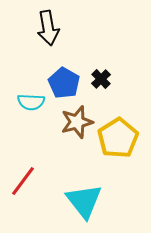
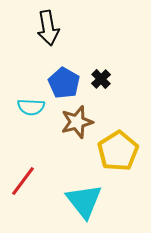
cyan semicircle: moved 5 px down
yellow pentagon: moved 13 px down
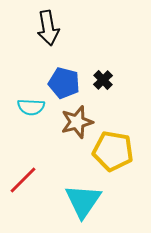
black cross: moved 2 px right, 1 px down
blue pentagon: rotated 16 degrees counterclockwise
yellow pentagon: moved 5 px left; rotated 30 degrees counterclockwise
red line: moved 1 px up; rotated 8 degrees clockwise
cyan triangle: moved 1 px left; rotated 12 degrees clockwise
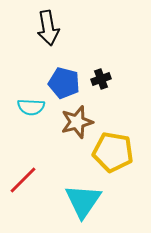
black cross: moved 2 px left, 1 px up; rotated 24 degrees clockwise
yellow pentagon: moved 1 px down
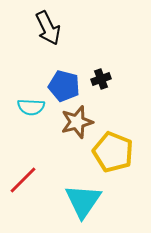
black arrow: rotated 16 degrees counterclockwise
blue pentagon: moved 3 px down
yellow pentagon: rotated 12 degrees clockwise
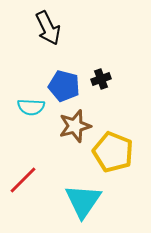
brown star: moved 2 px left, 4 px down
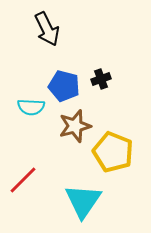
black arrow: moved 1 px left, 1 px down
